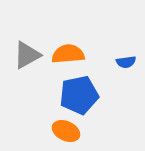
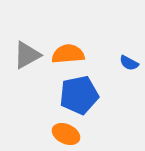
blue semicircle: moved 3 px right, 1 px down; rotated 36 degrees clockwise
orange ellipse: moved 3 px down
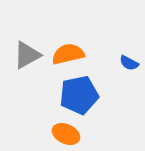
orange semicircle: rotated 8 degrees counterclockwise
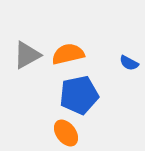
orange ellipse: moved 1 px up; rotated 28 degrees clockwise
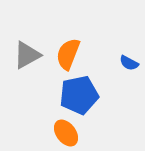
orange semicircle: rotated 56 degrees counterclockwise
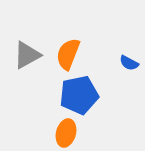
orange ellipse: rotated 52 degrees clockwise
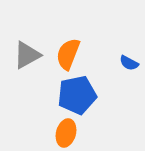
blue pentagon: moved 2 px left
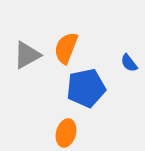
orange semicircle: moved 2 px left, 6 px up
blue semicircle: rotated 24 degrees clockwise
blue pentagon: moved 9 px right, 7 px up
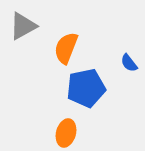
gray triangle: moved 4 px left, 29 px up
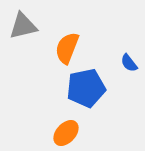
gray triangle: rotated 16 degrees clockwise
orange semicircle: moved 1 px right
orange ellipse: rotated 28 degrees clockwise
